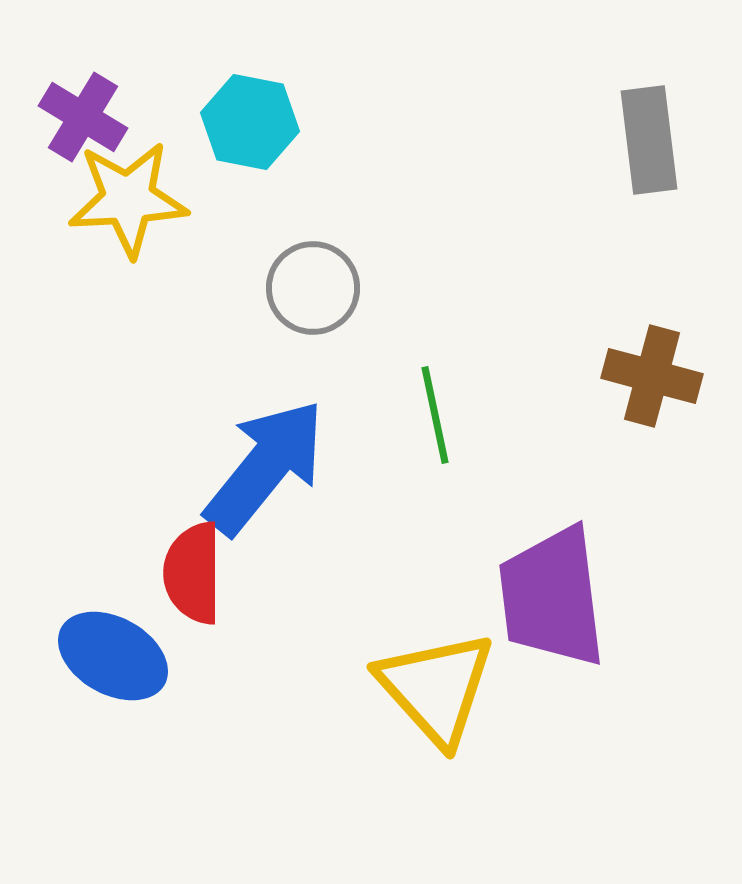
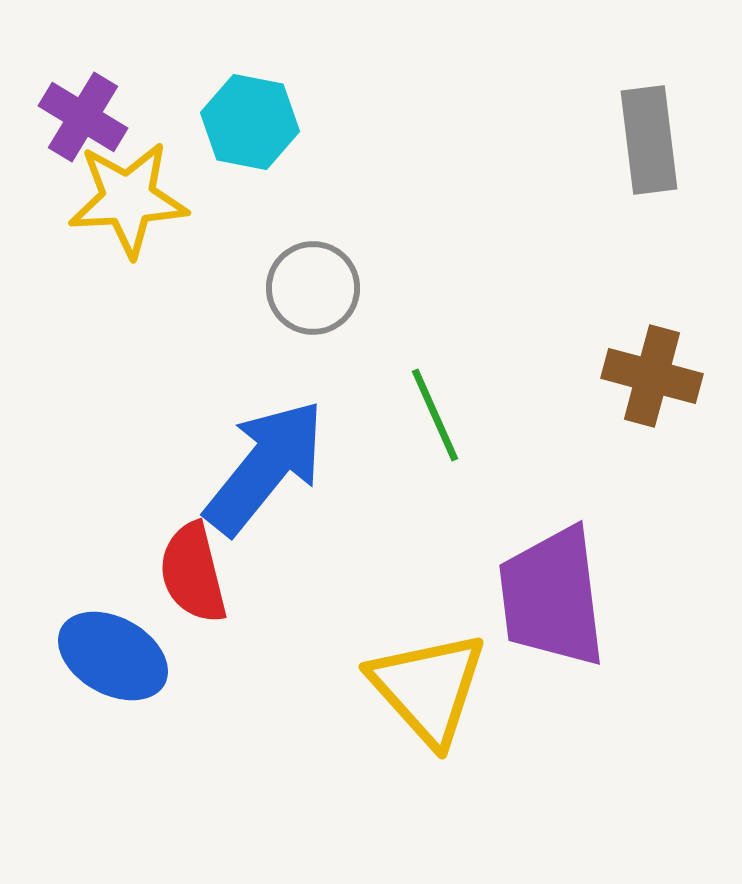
green line: rotated 12 degrees counterclockwise
red semicircle: rotated 14 degrees counterclockwise
yellow triangle: moved 8 px left
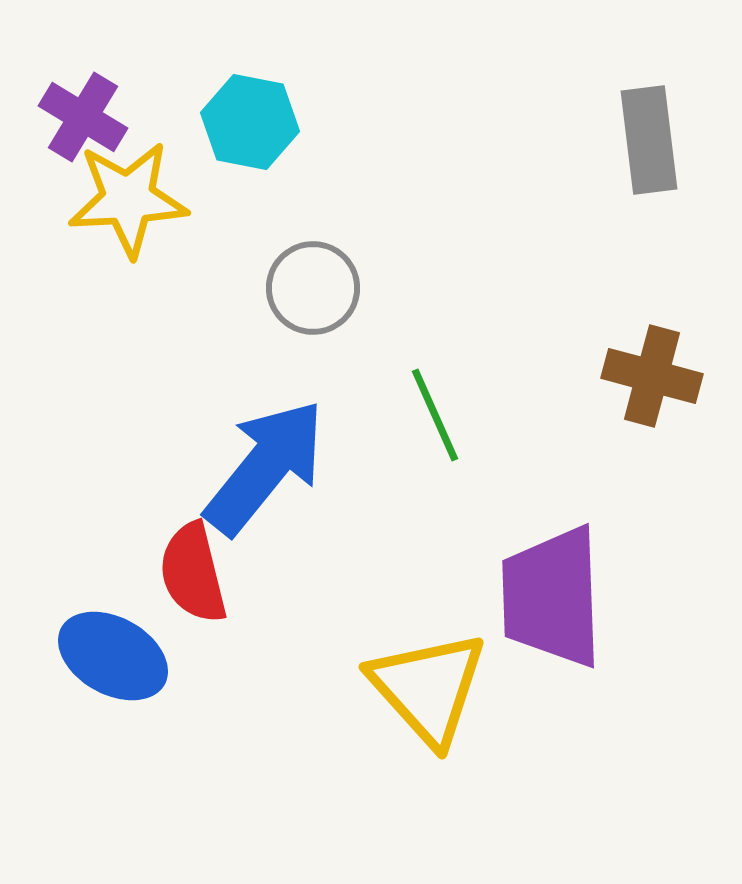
purple trapezoid: rotated 5 degrees clockwise
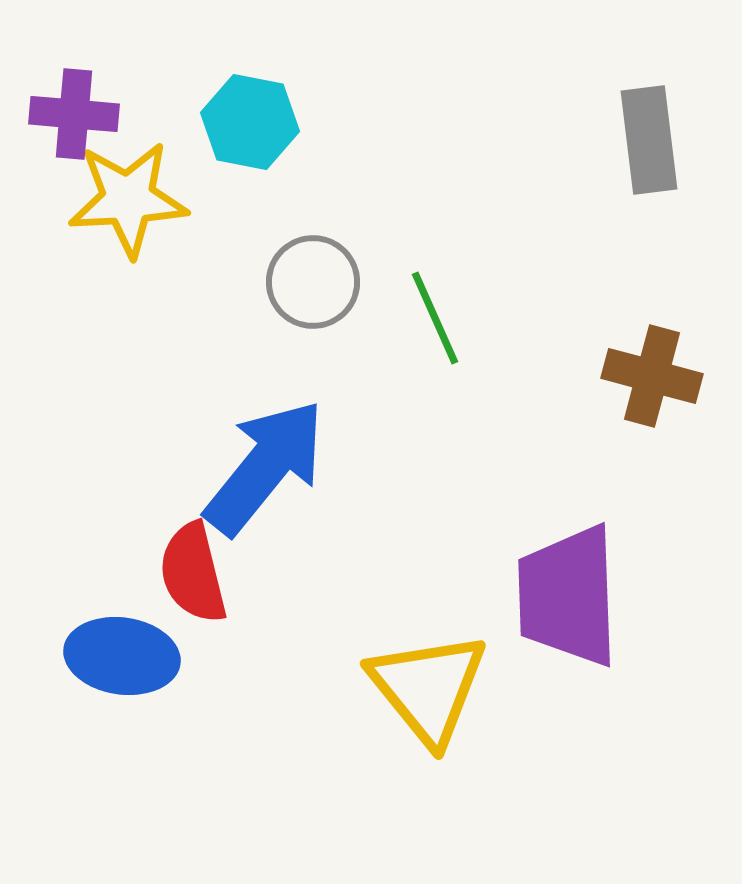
purple cross: moved 9 px left, 3 px up; rotated 26 degrees counterclockwise
gray circle: moved 6 px up
green line: moved 97 px up
purple trapezoid: moved 16 px right, 1 px up
blue ellipse: moved 9 px right; rotated 21 degrees counterclockwise
yellow triangle: rotated 3 degrees clockwise
